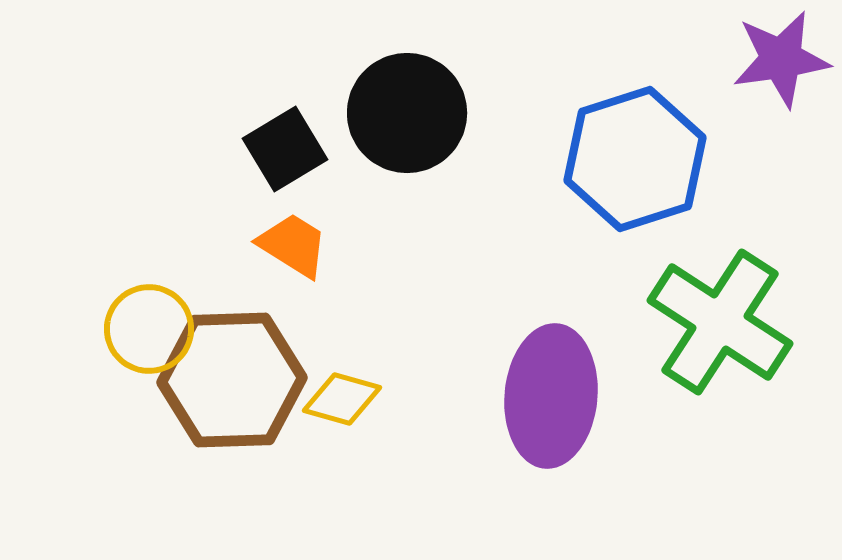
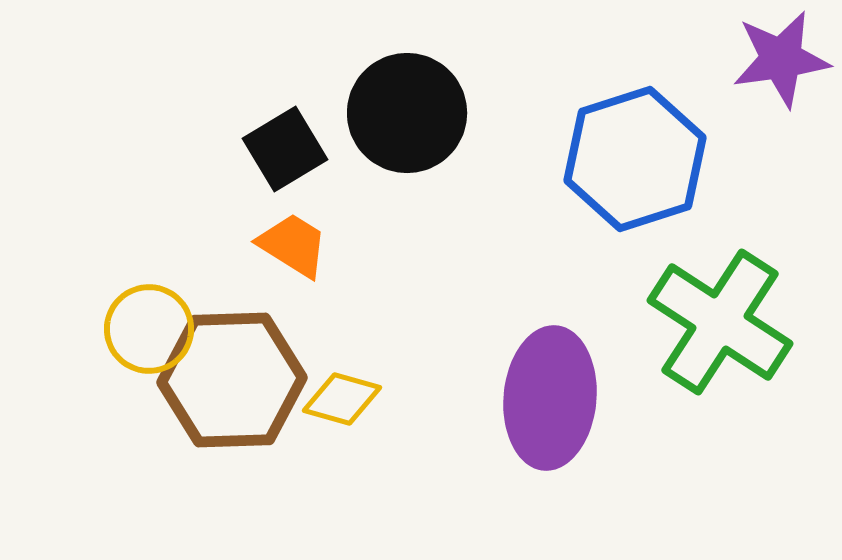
purple ellipse: moved 1 px left, 2 px down
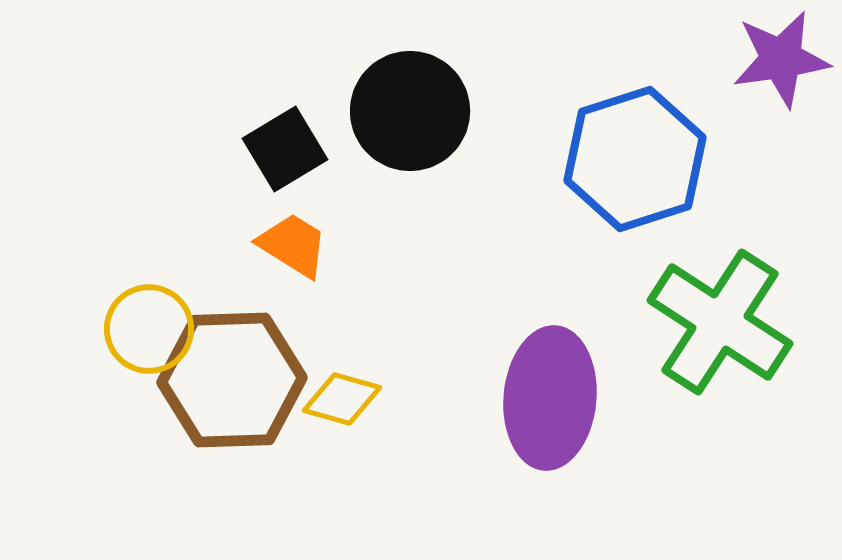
black circle: moved 3 px right, 2 px up
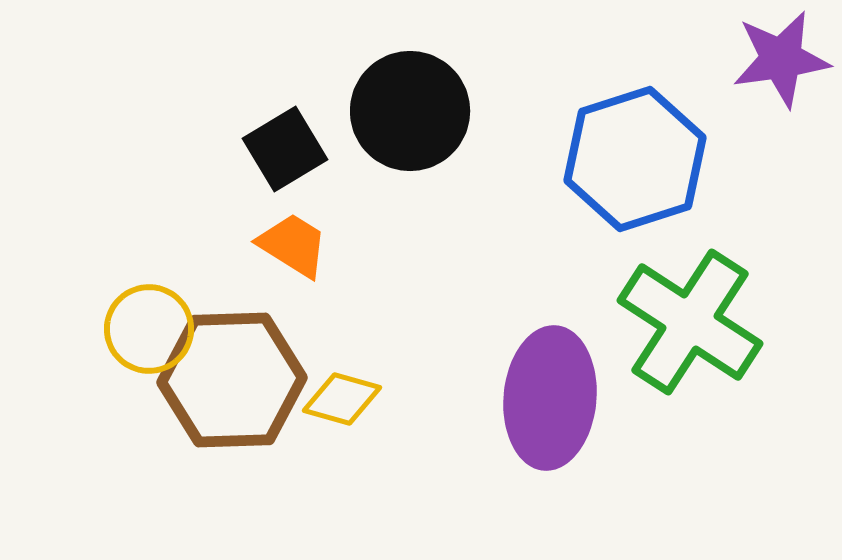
green cross: moved 30 px left
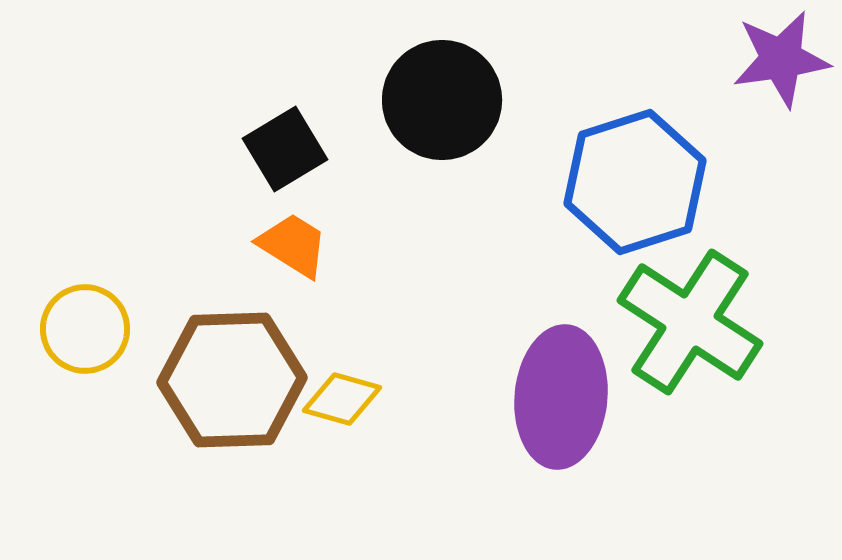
black circle: moved 32 px right, 11 px up
blue hexagon: moved 23 px down
yellow circle: moved 64 px left
purple ellipse: moved 11 px right, 1 px up
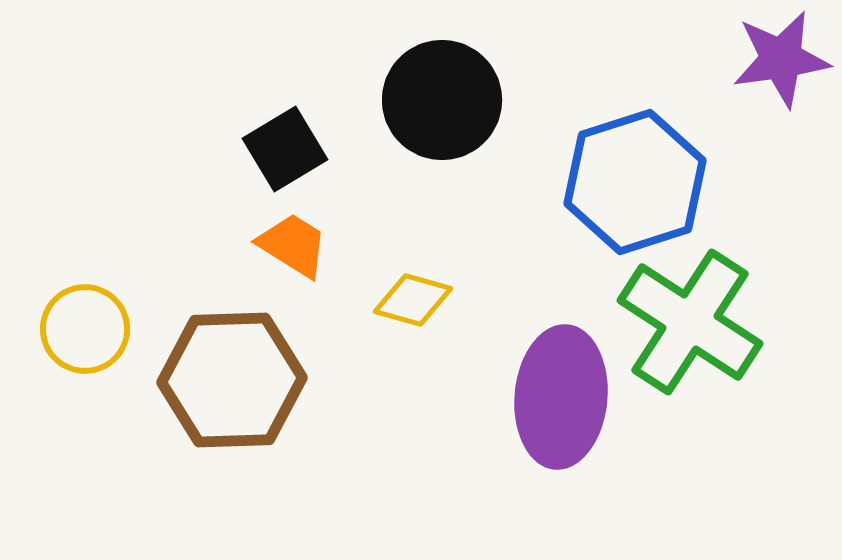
yellow diamond: moved 71 px right, 99 px up
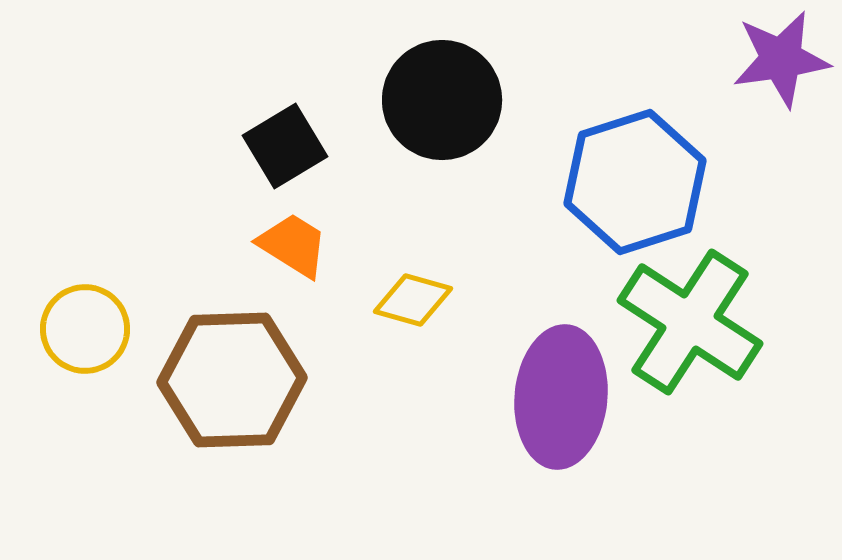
black square: moved 3 px up
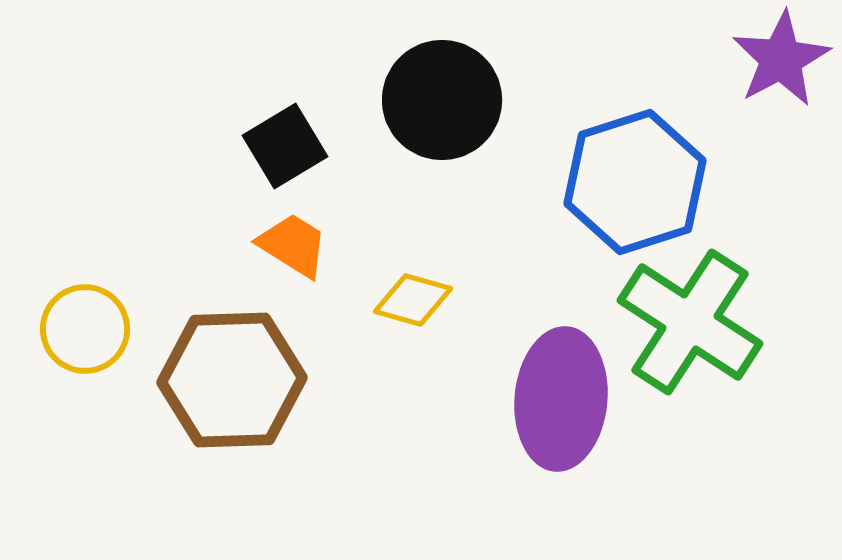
purple star: rotated 20 degrees counterclockwise
purple ellipse: moved 2 px down
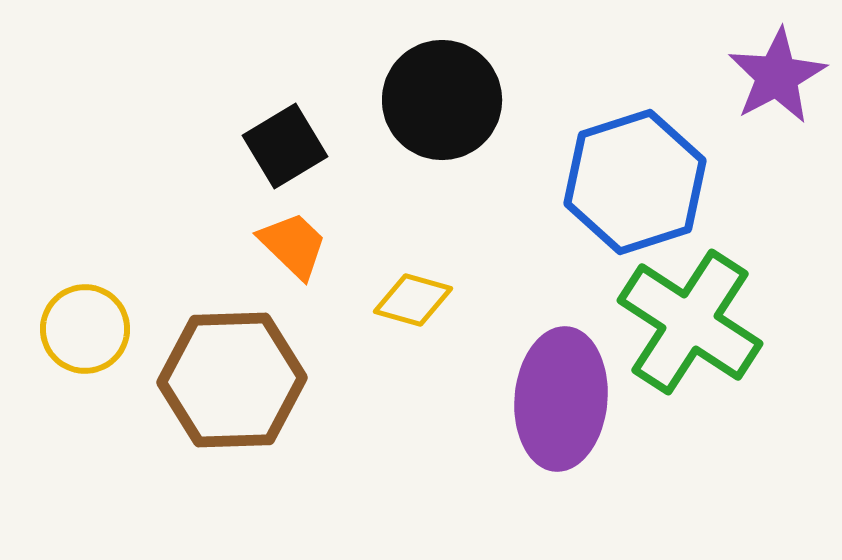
purple star: moved 4 px left, 17 px down
orange trapezoid: rotated 12 degrees clockwise
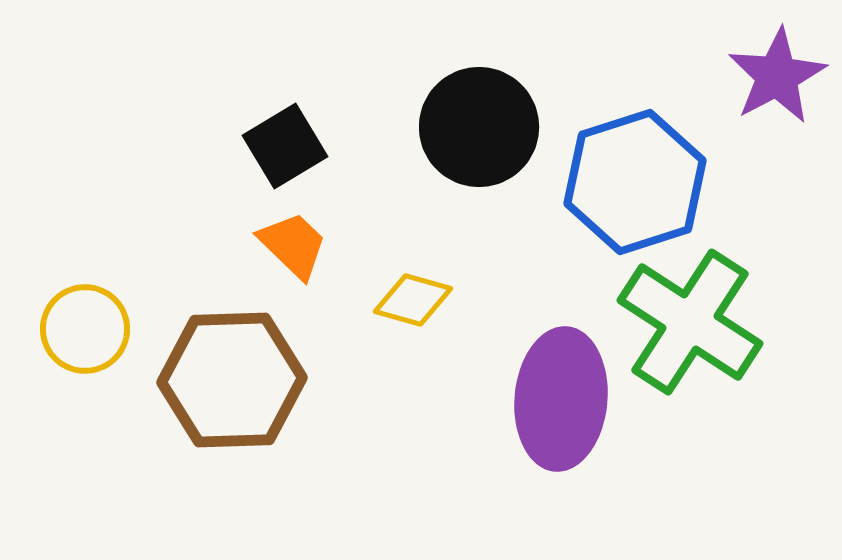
black circle: moved 37 px right, 27 px down
